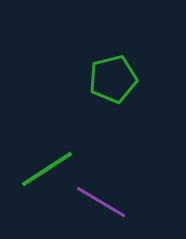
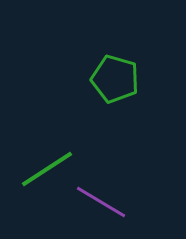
green pentagon: moved 2 px right; rotated 30 degrees clockwise
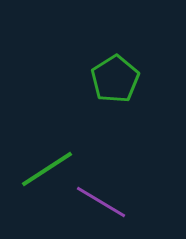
green pentagon: rotated 24 degrees clockwise
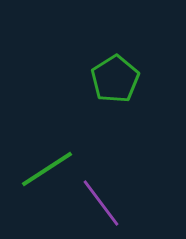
purple line: moved 1 px down; rotated 22 degrees clockwise
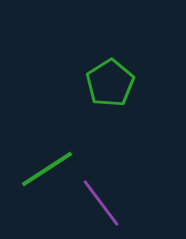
green pentagon: moved 5 px left, 4 px down
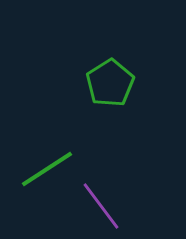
purple line: moved 3 px down
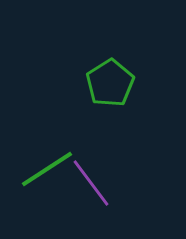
purple line: moved 10 px left, 23 px up
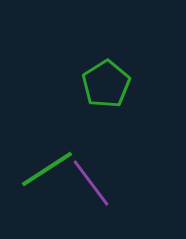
green pentagon: moved 4 px left, 1 px down
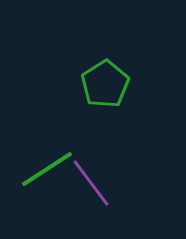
green pentagon: moved 1 px left
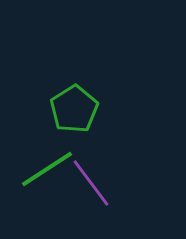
green pentagon: moved 31 px left, 25 px down
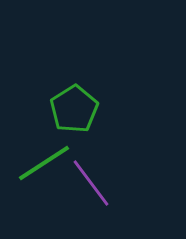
green line: moved 3 px left, 6 px up
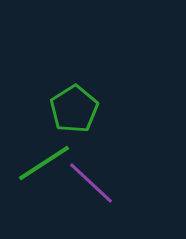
purple line: rotated 10 degrees counterclockwise
